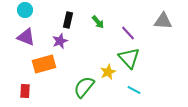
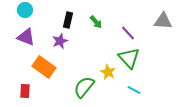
green arrow: moved 2 px left
orange rectangle: moved 3 px down; rotated 50 degrees clockwise
yellow star: rotated 21 degrees counterclockwise
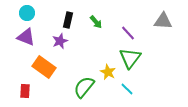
cyan circle: moved 2 px right, 3 px down
green triangle: moved 1 px right; rotated 20 degrees clockwise
cyan line: moved 7 px left, 1 px up; rotated 16 degrees clockwise
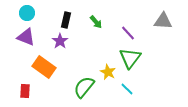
black rectangle: moved 2 px left
purple star: rotated 14 degrees counterclockwise
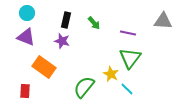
green arrow: moved 2 px left, 1 px down
purple line: rotated 35 degrees counterclockwise
purple star: moved 2 px right; rotated 21 degrees counterclockwise
yellow star: moved 3 px right, 2 px down
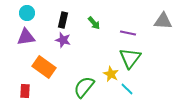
black rectangle: moved 3 px left
purple triangle: rotated 30 degrees counterclockwise
purple star: moved 1 px right, 1 px up
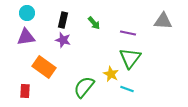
cyan line: rotated 24 degrees counterclockwise
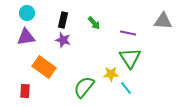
green triangle: rotated 10 degrees counterclockwise
yellow star: rotated 28 degrees counterclockwise
cyan line: moved 1 px left, 1 px up; rotated 32 degrees clockwise
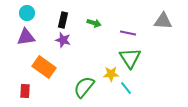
green arrow: rotated 32 degrees counterclockwise
